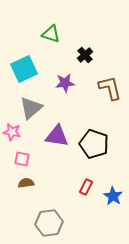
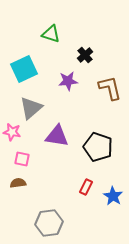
purple star: moved 3 px right, 2 px up
black pentagon: moved 4 px right, 3 px down
brown semicircle: moved 8 px left
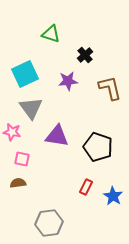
cyan square: moved 1 px right, 5 px down
gray triangle: rotated 25 degrees counterclockwise
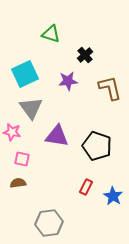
black pentagon: moved 1 px left, 1 px up
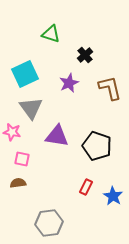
purple star: moved 1 px right, 2 px down; rotated 18 degrees counterclockwise
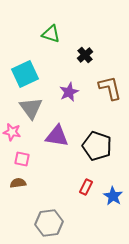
purple star: moved 9 px down
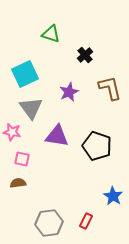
red rectangle: moved 34 px down
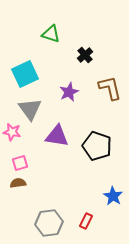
gray triangle: moved 1 px left, 1 px down
pink square: moved 2 px left, 4 px down; rotated 28 degrees counterclockwise
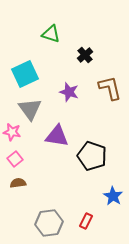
purple star: rotated 30 degrees counterclockwise
black pentagon: moved 5 px left, 10 px down
pink square: moved 5 px left, 4 px up; rotated 21 degrees counterclockwise
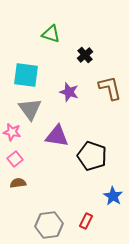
cyan square: moved 1 px right, 1 px down; rotated 32 degrees clockwise
gray hexagon: moved 2 px down
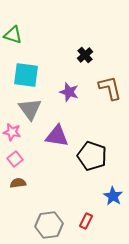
green triangle: moved 38 px left, 1 px down
